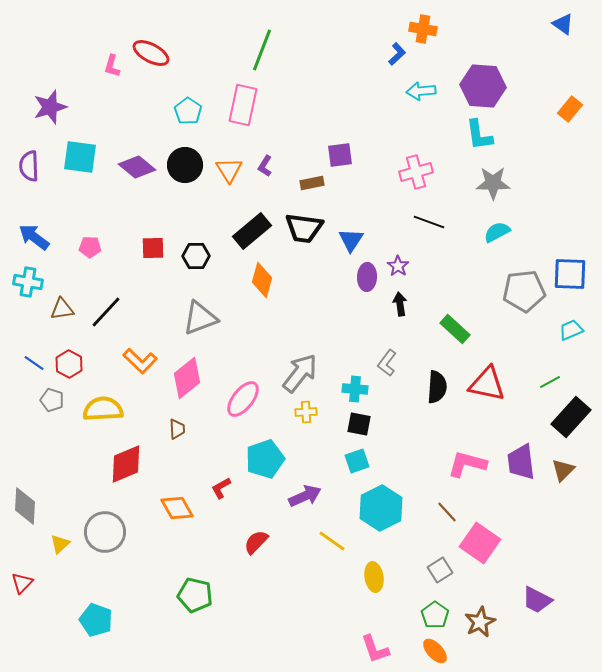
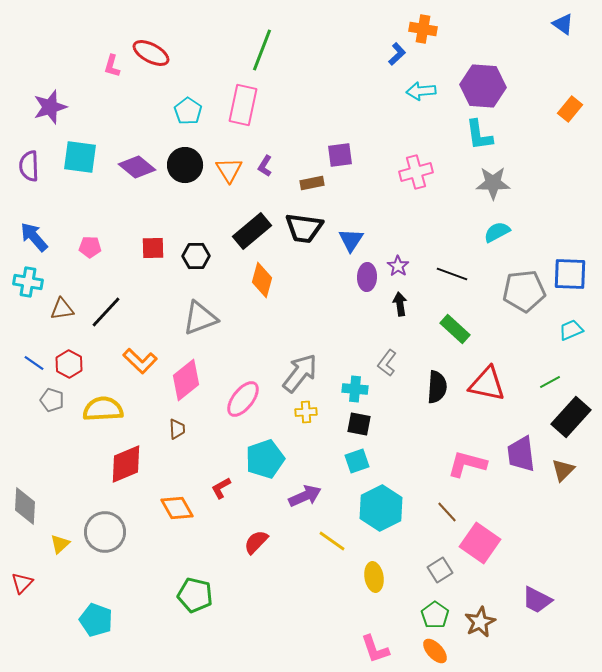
black line at (429, 222): moved 23 px right, 52 px down
blue arrow at (34, 237): rotated 12 degrees clockwise
pink diamond at (187, 378): moved 1 px left, 2 px down
purple trapezoid at (521, 462): moved 8 px up
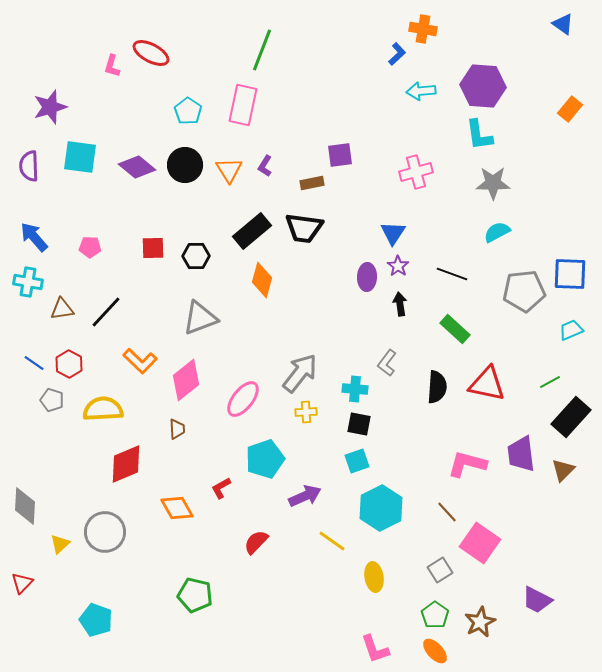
blue triangle at (351, 240): moved 42 px right, 7 px up
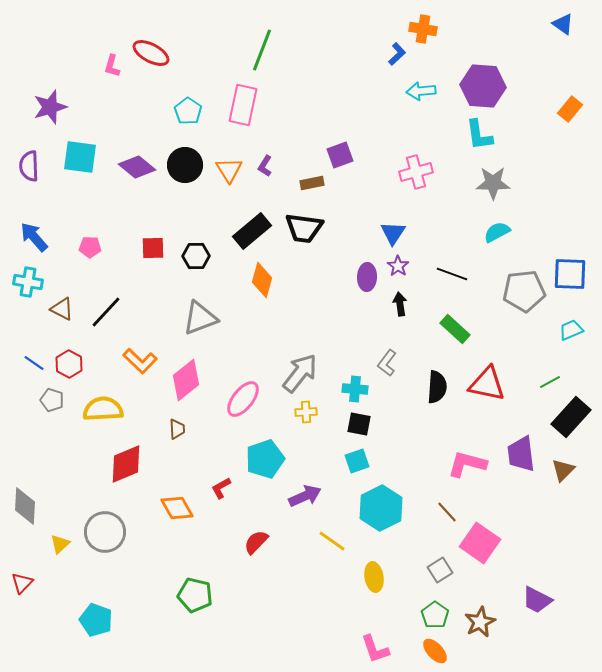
purple square at (340, 155): rotated 12 degrees counterclockwise
brown triangle at (62, 309): rotated 35 degrees clockwise
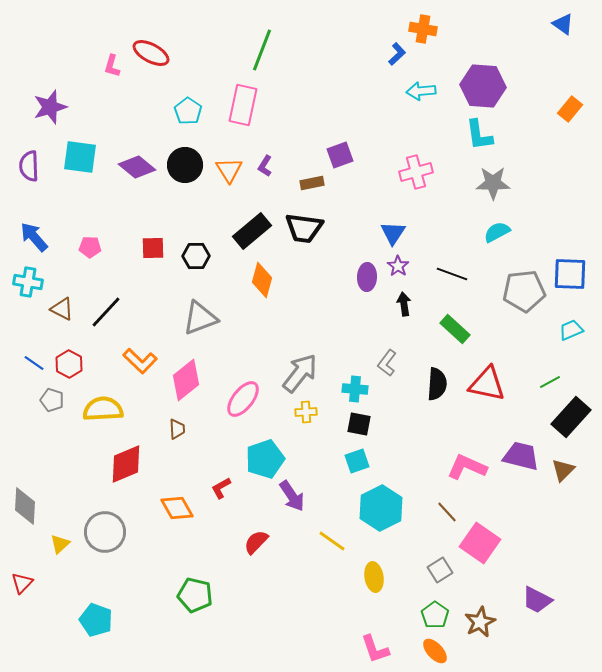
black arrow at (400, 304): moved 4 px right
black semicircle at (437, 387): moved 3 px up
purple trapezoid at (521, 454): moved 2 px down; rotated 111 degrees clockwise
pink L-shape at (467, 464): moved 3 px down; rotated 9 degrees clockwise
purple arrow at (305, 496): moved 13 px left; rotated 80 degrees clockwise
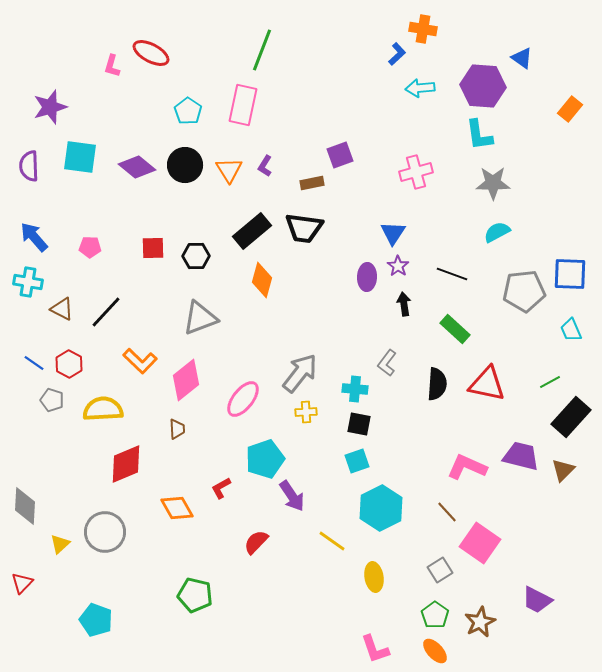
blue triangle at (563, 24): moved 41 px left, 34 px down
cyan arrow at (421, 91): moved 1 px left, 3 px up
cyan trapezoid at (571, 330): rotated 90 degrees counterclockwise
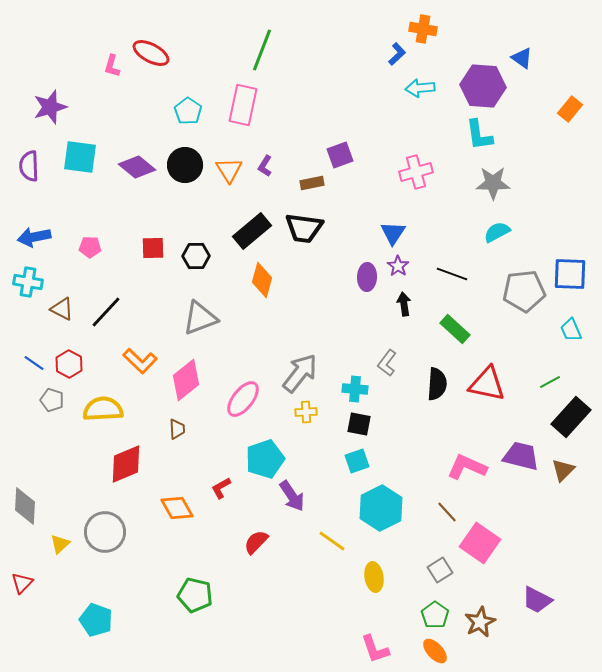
blue arrow at (34, 237): rotated 60 degrees counterclockwise
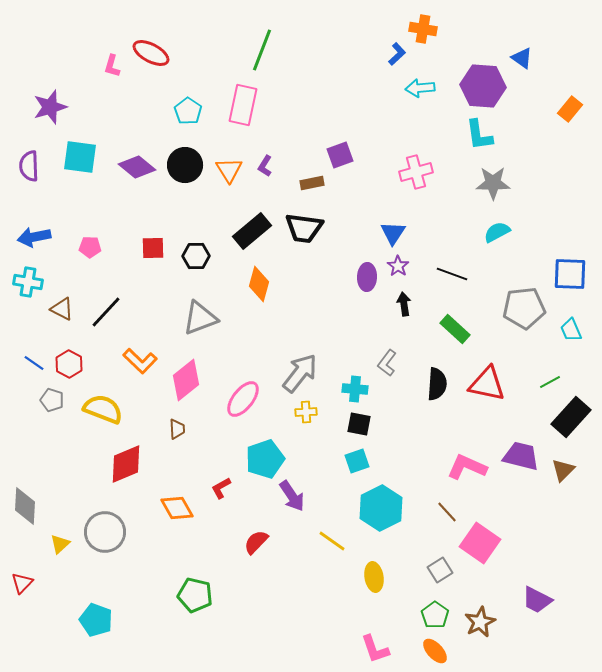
orange diamond at (262, 280): moved 3 px left, 4 px down
gray pentagon at (524, 291): moved 17 px down
yellow semicircle at (103, 409): rotated 24 degrees clockwise
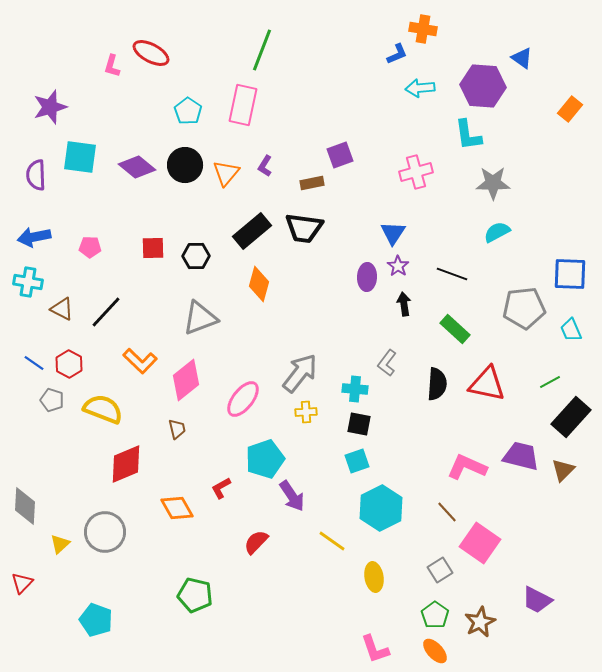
blue L-shape at (397, 54): rotated 20 degrees clockwise
cyan L-shape at (479, 135): moved 11 px left
purple semicircle at (29, 166): moved 7 px right, 9 px down
orange triangle at (229, 170): moved 3 px left, 3 px down; rotated 12 degrees clockwise
brown trapezoid at (177, 429): rotated 10 degrees counterclockwise
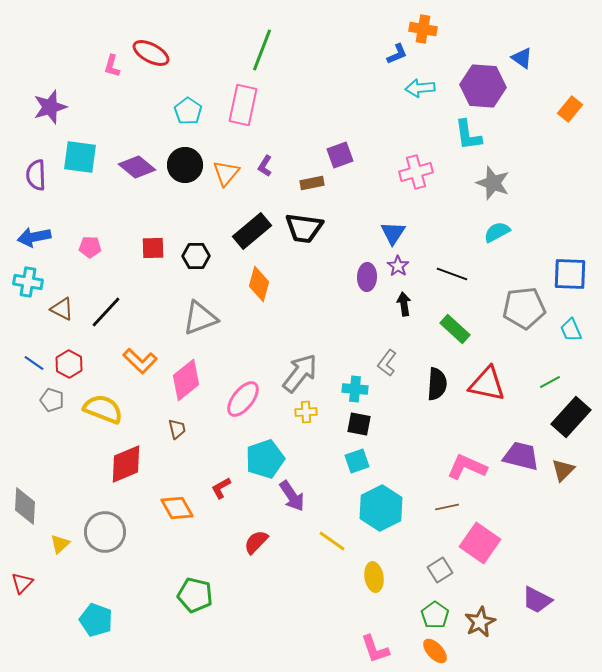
gray star at (493, 183): rotated 20 degrees clockwise
brown line at (447, 512): moved 5 px up; rotated 60 degrees counterclockwise
